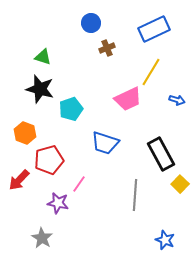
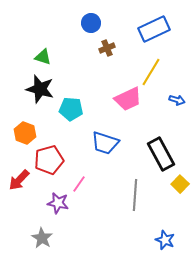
cyan pentagon: rotated 25 degrees clockwise
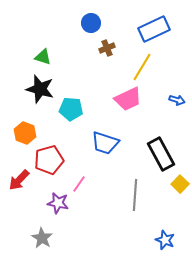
yellow line: moved 9 px left, 5 px up
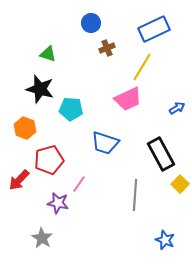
green triangle: moved 5 px right, 3 px up
blue arrow: moved 8 px down; rotated 49 degrees counterclockwise
orange hexagon: moved 5 px up
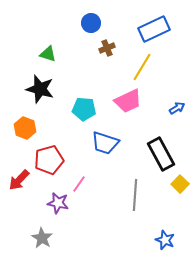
pink trapezoid: moved 2 px down
cyan pentagon: moved 13 px right
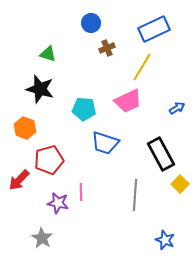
pink line: moved 2 px right, 8 px down; rotated 36 degrees counterclockwise
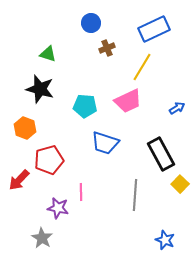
cyan pentagon: moved 1 px right, 3 px up
purple star: moved 5 px down
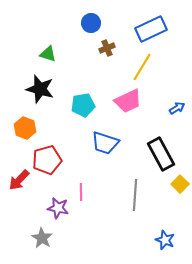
blue rectangle: moved 3 px left
cyan pentagon: moved 2 px left, 1 px up; rotated 15 degrees counterclockwise
red pentagon: moved 2 px left
